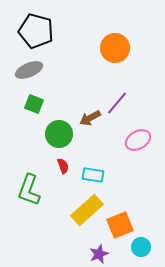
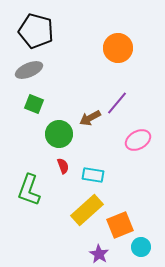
orange circle: moved 3 px right
purple star: rotated 18 degrees counterclockwise
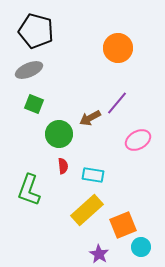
red semicircle: rotated 14 degrees clockwise
orange square: moved 3 px right
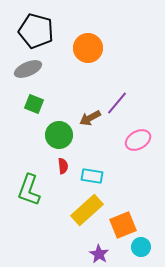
orange circle: moved 30 px left
gray ellipse: moved 1 px left, 1 px up
green circle: moved 1 px down
cyan rectangle: moved 1 px left, 1 px down
